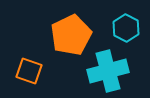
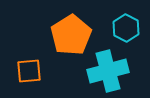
orange pentagon: rotated 6 degrees counterclockwise
orange square: rotated 24 degrees counterclockwise
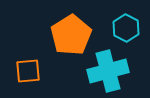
orange square: moved 1 px left
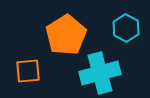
orange pentagon: moved 5 px left
cyan cross: moved 8 px left, 2 px down
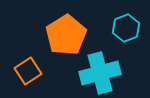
cyan hexagon: rotated 12 degrees clockwise
orange square: rotated 28 degrees counterclockwise
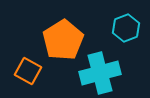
orange pentagon: moved 3 px left, 5 px down
orange square: rotated 28 degrees counterclockwise
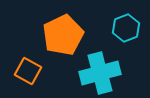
orange pentagon: moved 5 px up; rotated 6 degrees clockwise
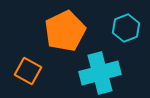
orange pentagon: moved 2 px right, 4 px up
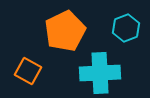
cyan cross: rotated 12 degrees clockwise
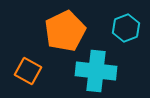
cyan cross: moved 4 px left, 2 px up; rotated 9 degrees clockwise
